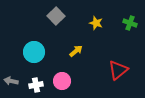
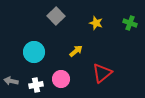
red triangle: moved 16 px left, 3 px down
pink circle: moved 1 px left, 2 px up
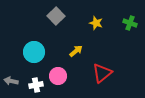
pink circle: moved 3 px left, 3 px up
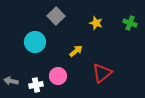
cyan circle: moved 1 px right, 10 px up
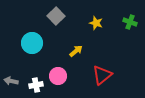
green cross: moved 1 px up
cyan circle: moved 3 px left, 1 px down
red triangle: moved 2 px down
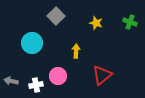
yellow arrow: rotated 48 degrees counterclockwise
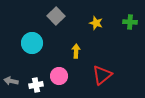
green cross: rotated 16 degrees counterclockwise
pink circle: moved 1 px right
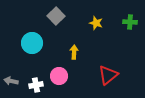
yellow arrow: moved 2 px left, 1 px down
red triangle: moved 6 px right
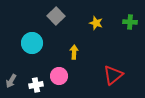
red triangle: moved 5 px right
gray arrow: rotated 72 degrees counterclockwise
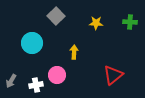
yellow star: rotated 16 degrees counterclockwise
pink circle: moved 2 px left, 1 px up
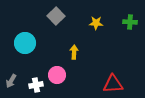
cyan circle: moved 7 px left
red triangle: moved 9 px down; rotated 35 degrees clockwise
